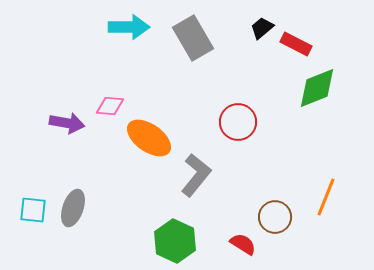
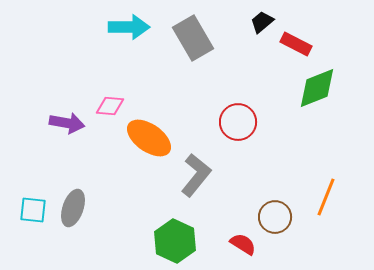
black trapezoid: moved 6 px up
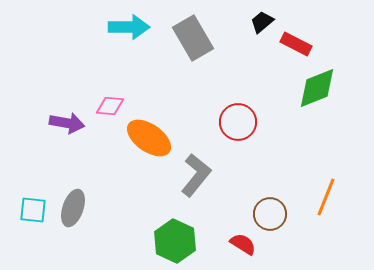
brown circle: moved 5 px left, 3 px up
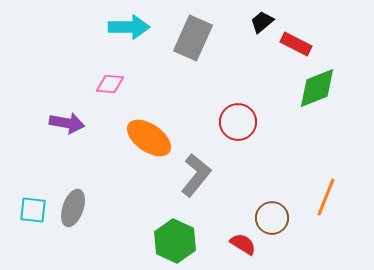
gray rectangle: rotated 54 degrees clockwise
pink diamond: moved 22 px up
brown circle: moved 2 px right, 4 px down
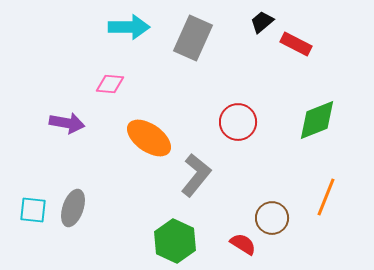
green diamond: moved 32 px down
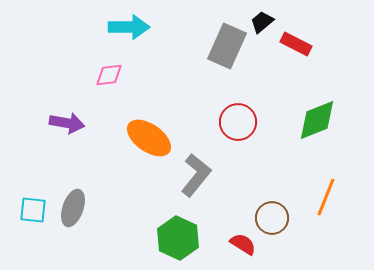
gray rectangle: moved 34 px right, 8 px down
pink diamond: moved 1 px left, 9 px up; rotated 12 degrees counterclockwise
green hexagon: moved 3 px right, 3 px up
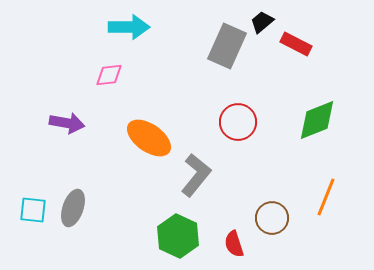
green hexagon: moved 2 px up
red semicircle: moved 9 px left; rotated 140 degrees counterclockwise
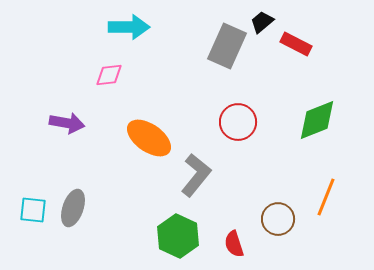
brown circle: moved 6 px right, 1 px down
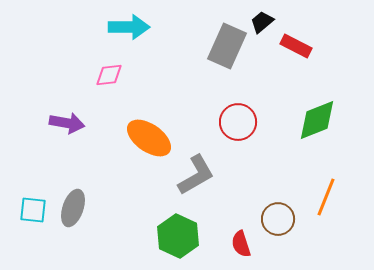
red rectangle: moved 2 px down
gray L-shape: rotated 21 degrees clockwise
red semicircle: moved 7 px right
